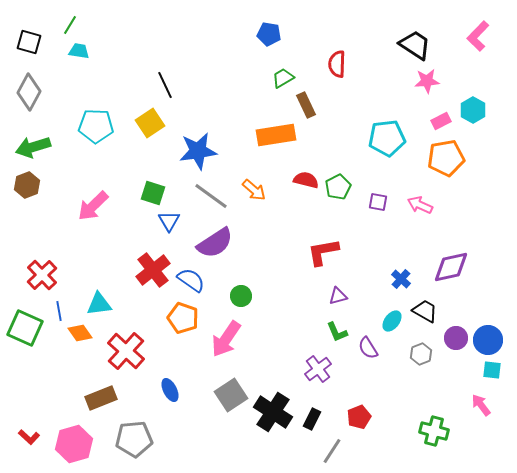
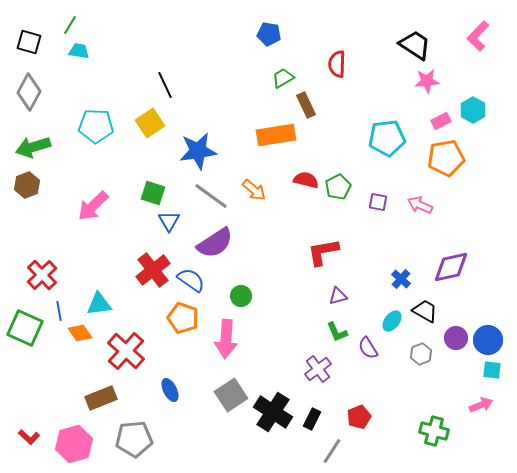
pink arrow at (226, 339): rotated 30 degrees counterclockwise
pink arrow at (481, 405): rotated 105 degrees clockwise
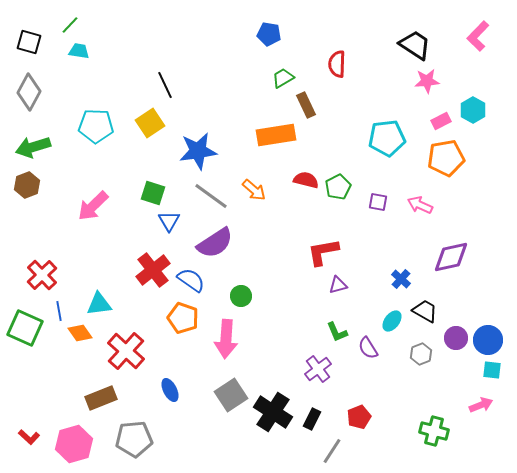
green line at (70, 25): rotated 12 degrees clockwise
purple diamond at (451, 267): moved 10 px up
purple triangle at (338, 296): moved 11 px up
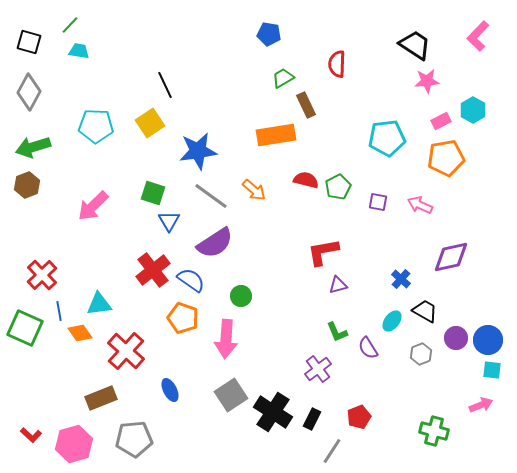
red L-shape at (29, 437): moved 2 px right, 2 px up
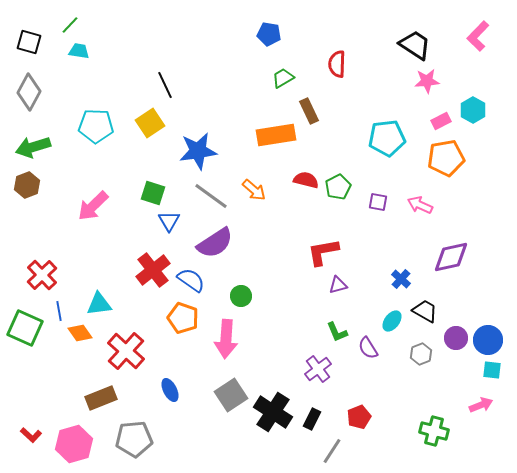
brown rectangle at (306, 105): moved 3 px right, 6 px down
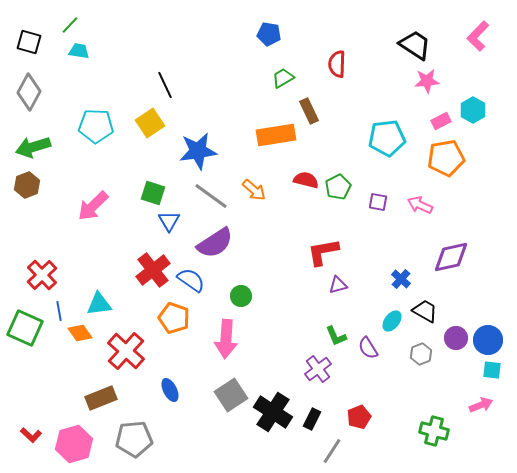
orange pentagon at (183, 318): moved 9 px left
green L-shape at (337, 332): moved 1 px left, 4 px down
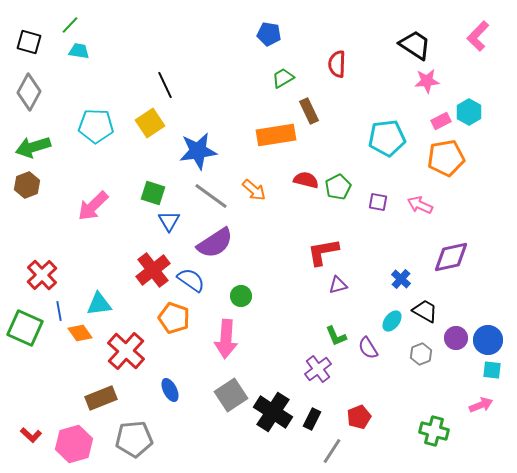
cyan hexagon at (473, 110): moved 4 px left, 2 px down
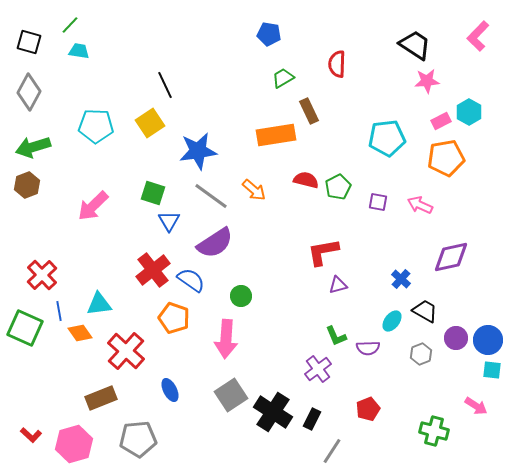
purple semicircle at (368, 348): rotated 60 degrees counterclockwise
pink arrow at (481, 405): moved 5 px left, 1 px down; rotated 55 degrees clockwise
red pentagon at (359, 417): moved 9 px right, 8 px up
gray pentagon at (134, 439): moved 4 px right
